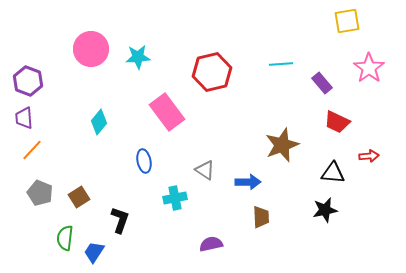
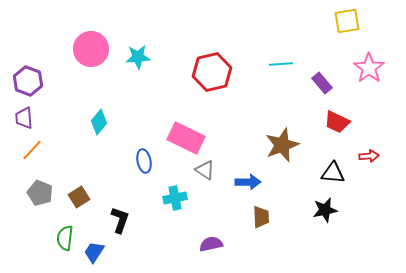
pink rectangle: moved 19 px right, 26 px down; rotated 27 degrees counterclockwise
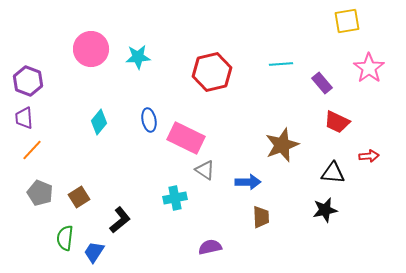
blue ellipse: moved 5 px right, 41 px up
black L-shape: rotated 32 degrees clockwise
purple semicircle: moved 1 px left, 3 px down
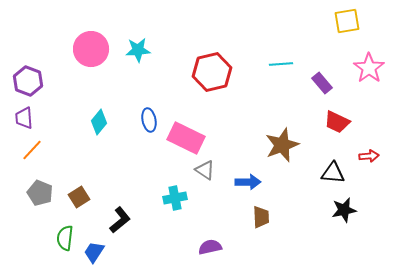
cyan star: moved 7 px up
black star: moved 19 px right
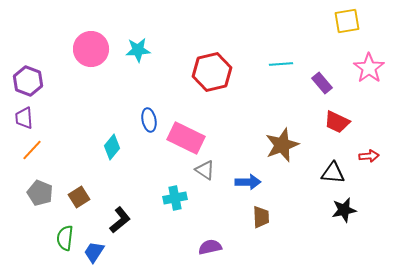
cyan diamond: moved 13 px right, 25 px down
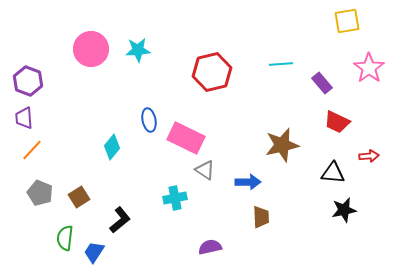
brown star: rotated 8 degrees clockwise
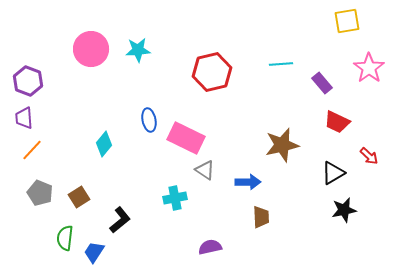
cyan diamond: moved 8 px left, 3 px up
red arrow: rotated 48 degrees clockwise
black triangle: rotated 35 degrees counterclockwise
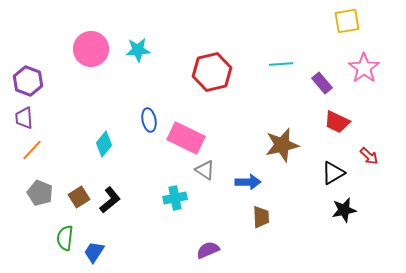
pink star: moved 5 px left
black L-shape: moved 10 px left, 20 px up
purple semicircle: moved 2 px left, 3 px down; rotated 10 degrees counterclockwise
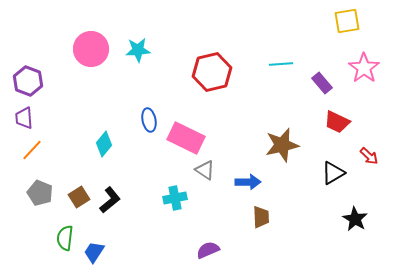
black star: moved 11 px right, 9 px down; rotated 30 degrees counterclockwise
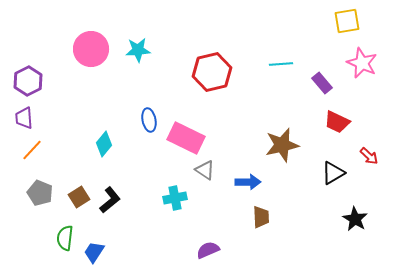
pink star: moved 2 px left, 5 px up; rotated 12 degrees counterclockwise
purple hexagon: rotated 12 degrees clockwise
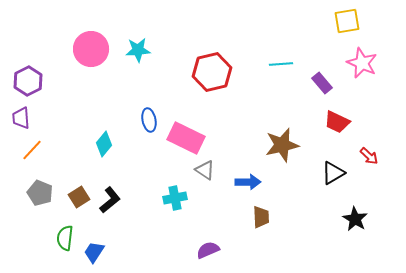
purple trapezoid: moved 3 px left
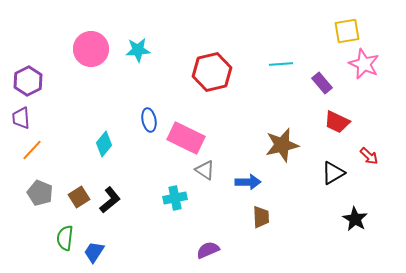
yellow square: moved 10 px down
pink star: moved 2 px right, 1 px down
